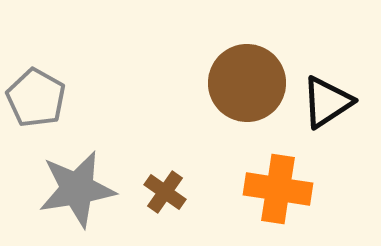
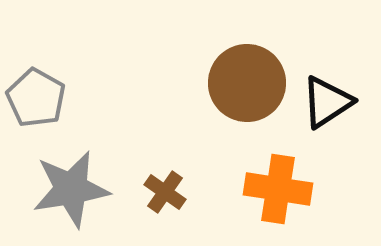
gray star: moved 6 px left
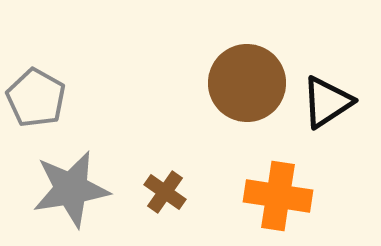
orange cross: moved 7 px down
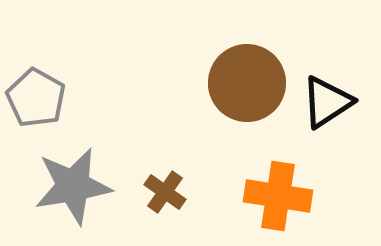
gray star: moved 2 px right, 3 px up
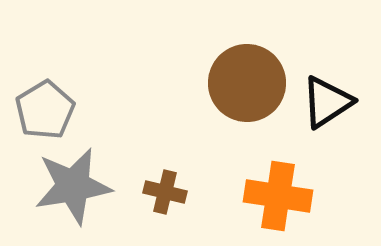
gray pentagon: moved 9 px right, 12 px down; rotated 12 degrees clockwise
brown cross: rotated 21 degrees counterclockwise
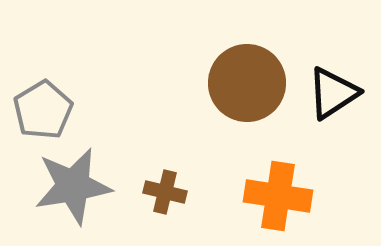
black triangle: moved 6 px right, 9 px up
gray pentagon: moved 2 px left
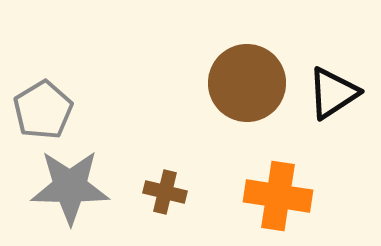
gray star: moved 3 px left, 1 px down; rotated 10 degrees clockwise
